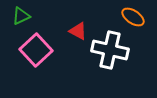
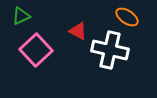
orange ellipse: moved 6 px left
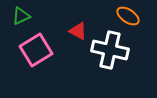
orange ellipse: moved 1 px right, 1 px up
pink square: rotated 12 degrees clockwise
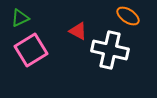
green triangle: moved 1 px left, 2 px down
pink square: moved 5 px left
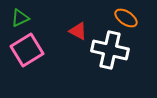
orange ellipse: moved 2 px left, 2 px down
pink square: moved 4 px left
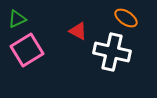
green triangle: moved 3 px left, 1 px down
white cross: moved 2 px right, 2 px down
